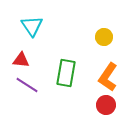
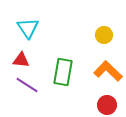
cyan triangle: moved 4 px left, 2 px down
yellow circle: moved 2 px up
green rectangle: moved 3 px left, 1 px up
orange L-shape: moved 6 px up; rotated 100 degrees clockwise
red circle: moved 1 px right
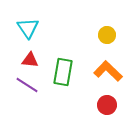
yellow circle: moved 3 px right
red triangle: moved 9 px right
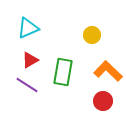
cyan triangle: rotated 40 degrees clockwise
yellow circle: moved 15 px left
red triangle: rotated 36 degrees counterclockwise
red circle: moved 4 px left, 4 px up
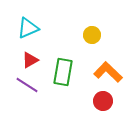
orange L-shape: moved 1 px down
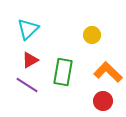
cyan triangle: moved 1 px down; rotated 20 degrees counterclockwise
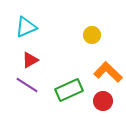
cyan triangle: moved 2 px left, 2 px up; rotated 20 degrees clockwise
green rectangle: moved 6 px right, 18 px down; rotated 56 degrees clockwise
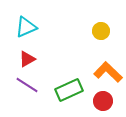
yellow circle: moved 9 px right, 4 px up
red triangle: moved 3 px left, 1 px up
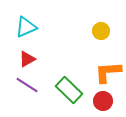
orange L-shape: rotated 48 degrees counterclockwise
green rectangle: rotated 68 degrees clockwise
